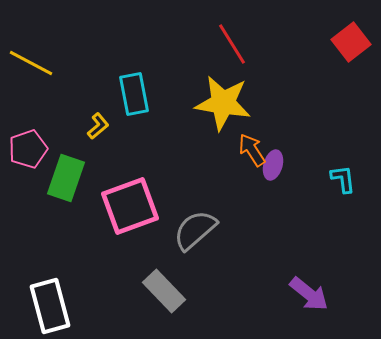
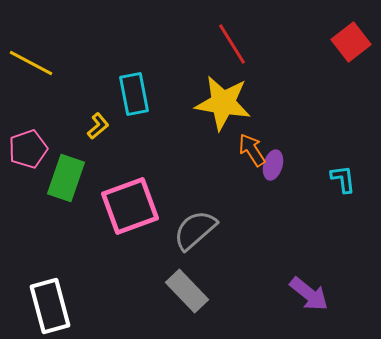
gray rectangle: moved 23 px right
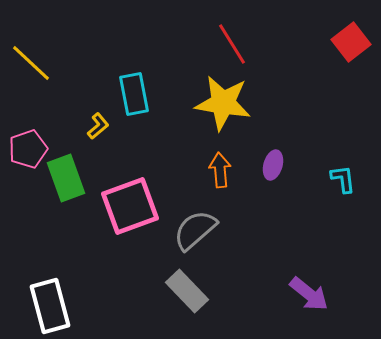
yellow line: rotated 15 degrees clockwise
orange arrow: moved 32 px left, 20 px down; rotated 28 degrees clockwise
green rectangle: rotated 39 degrees counterclockwise
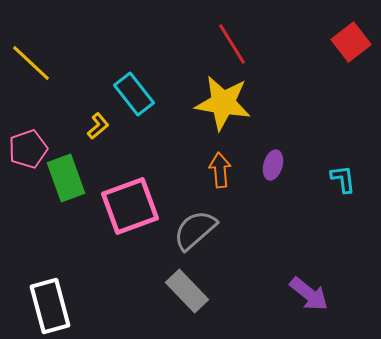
cyan rectangle: rotated 27 degrees counterclockwise
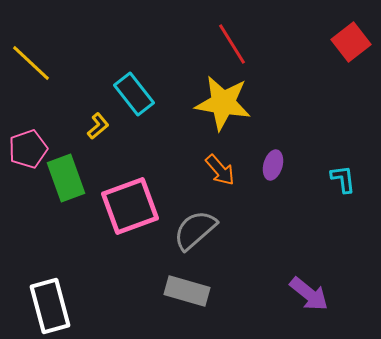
orange arrow: rotated 144 degrees clockwise
gray rectangle: rotated 30 degrees counterclockwise
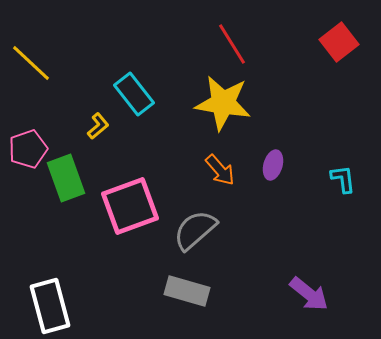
red square: moved 12 px left
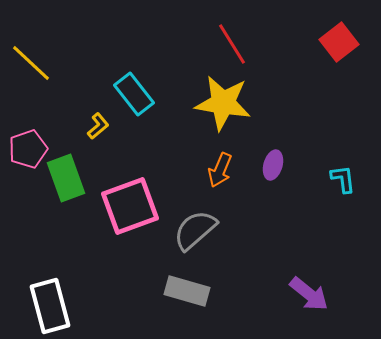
orange arrow: rotated 64 degrees clockwise
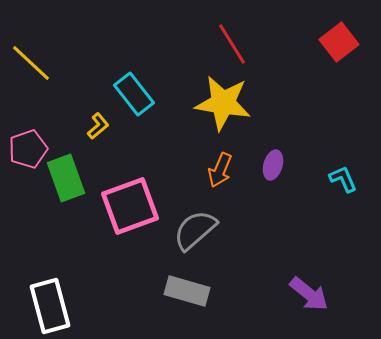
cyan L-shape: rotated 16 degrees counterclockwise
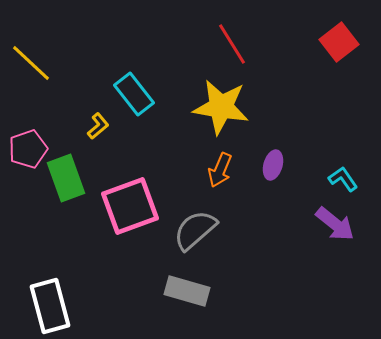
yellow star: moved 2 px left, 4 px down
cyan L-shape: rotated 12 degrees counterclockwise
purple arrow: moved 26 px right, 70 px up
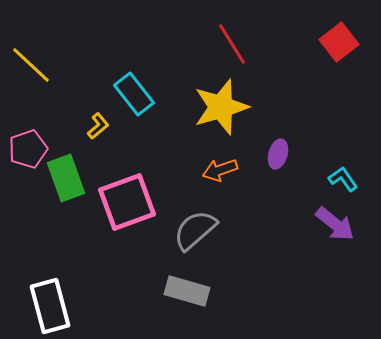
yellow line: moved 2 px down
yellow star: rotated 26 degrees counterclockwise
purple ellipse: moved 5 px right, 11 px up
orange arrow: rotated 48 degrees clockwise
pink square: moved 3 px left, 4 px up
